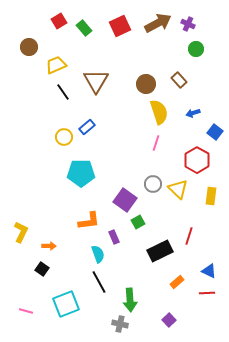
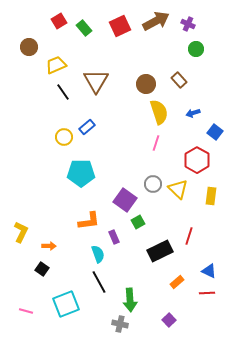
brown arrow at (158, 23): moved 2 px left, 2 px up
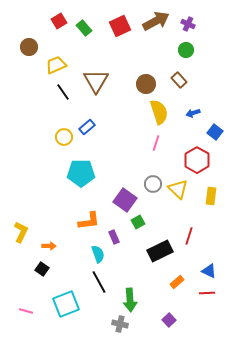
green circle at (196, 49): moved 10 px left, 1 px down
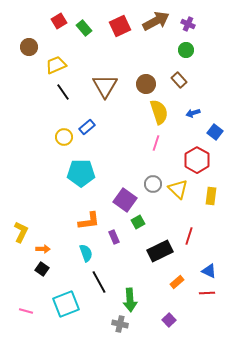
brown triangle at (96, 81): moved 9 px right, 5 px down
orange arrow at (49, 246): moved 6 px left, 3 px down
cyan semicircle at (98, 254): moved 12 px left, 1 px up
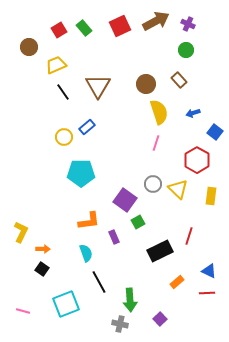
red square at (59, 21): moved 9 px down
brown triangle at (105, 86): moved 7 px left
pink line at (26, 311): moved 3 px left
purple square at (169, 320): moved 9 px left, 1 px up
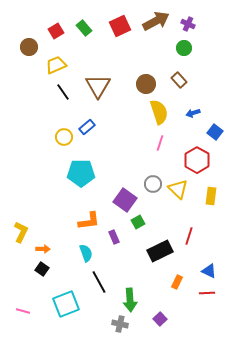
red square at (59, 30): moved 3 px left, 1 px down
green circle at (186, 50): moved 2 px left, 2 px up
pink line at (156, 143): moved 4 px right
orange rectangle at (177, 282): rotated 24 degrees counterclockwise
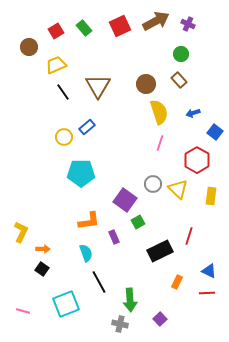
green circle at (184, 48): moved 3 px left, 6 px down
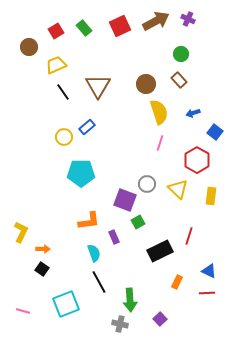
purple cross at (188, 24): moved 5 px up
gray circle at (153, 184): moved 6 px left
purple square at (125, 200): rotated 15 degrees counterclockwise
cyan semicircle at (86, 253): moved 8 px right
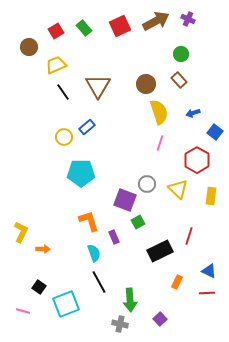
orange L-shape at (89, 221): rotated 100 degrees counterclockwise
black square at (42, 269): moved 3 px left, 18 px down
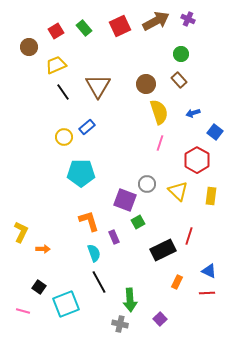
yellow triangle at (178, 189): moved 2 px down
black rectangle at (160, 251): moved 3 px right, 1 px up
